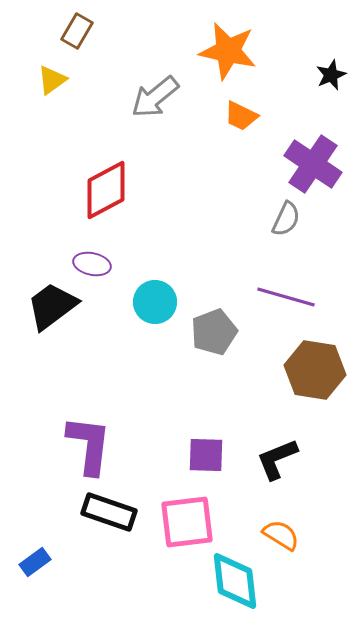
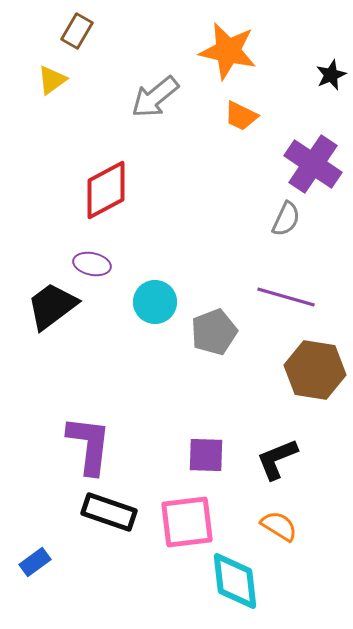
orange semicircle: moved 2 px left, 9 px up
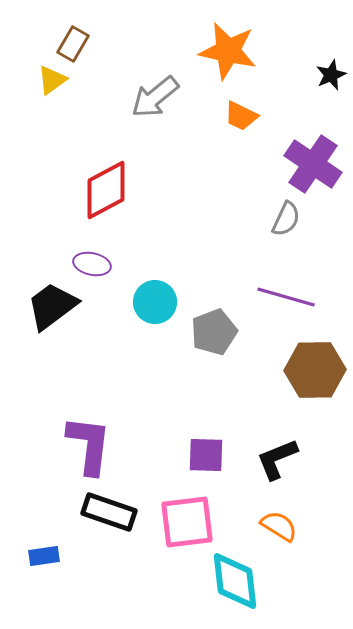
brown rectangle: moved 4 px left, 13 px down
brown hexagon: rotated 10 degrees counterclockwise
blue rectangle: moved 9 px right, 6 px up; rotated 28 degrees clockwise
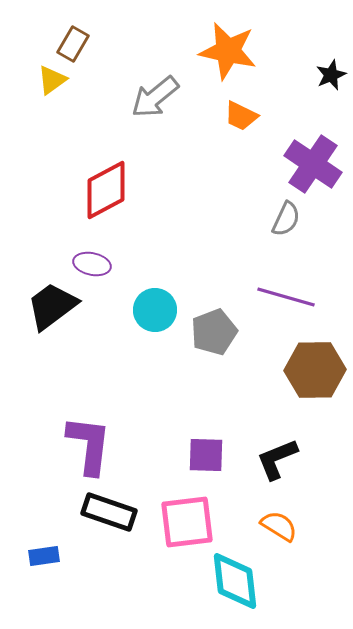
cyan circle: moved 8 px down
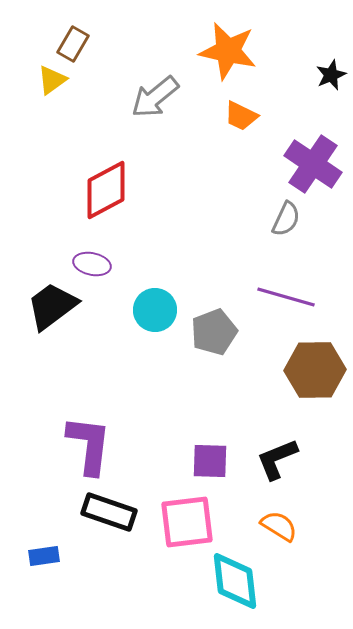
purple square: moved 4 px right, 6 px down
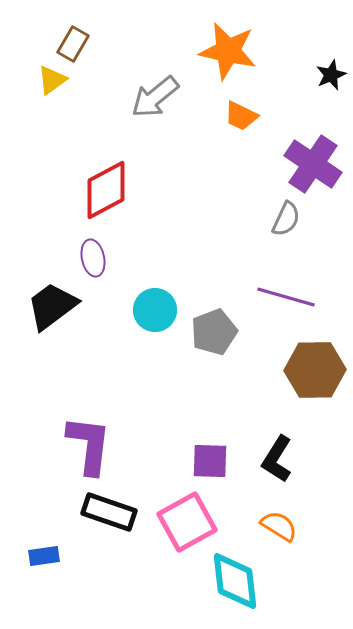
purple ellipse: moved 1 px right, 6 px up; rotated 66 degrees clockwise
black L-shape: rotated 36 degrees counterclockwise
pink square: rotated 22 degrees counterclockwise
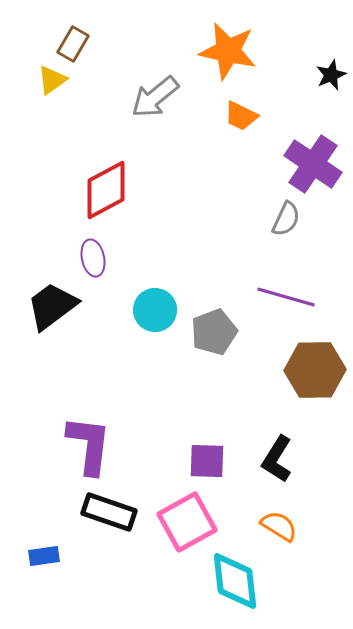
purple square: moved 3 px left
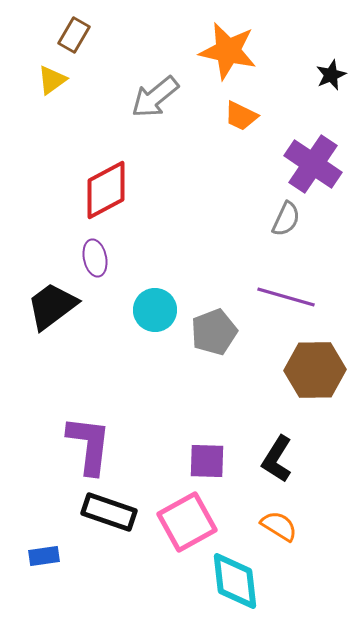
brown rectangle: moved 1 px right, 9 px up
purple ellipse: moved 2 px right
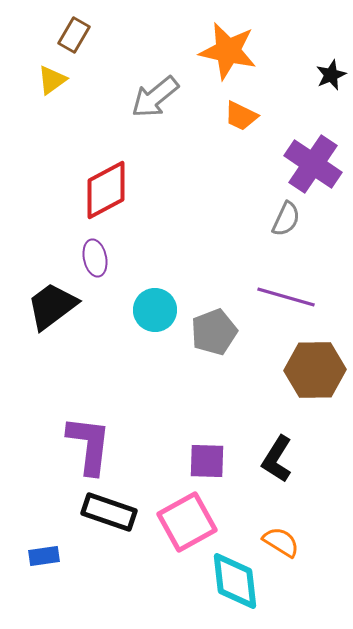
orange semicircle: moved 2 px right, 16 px down
